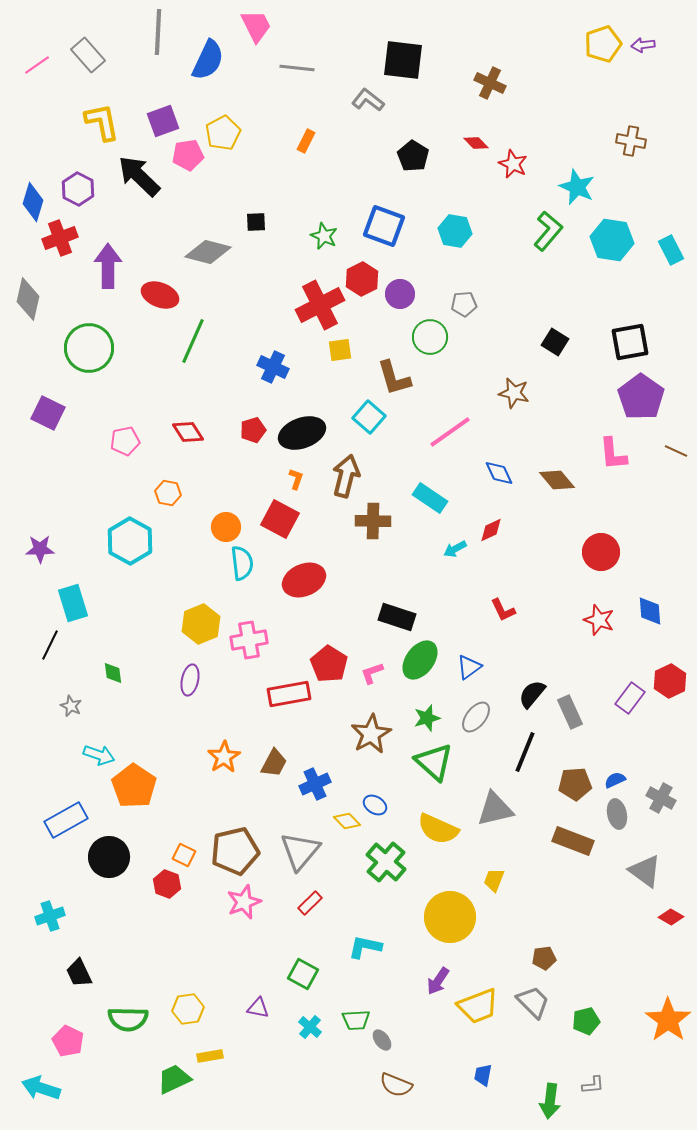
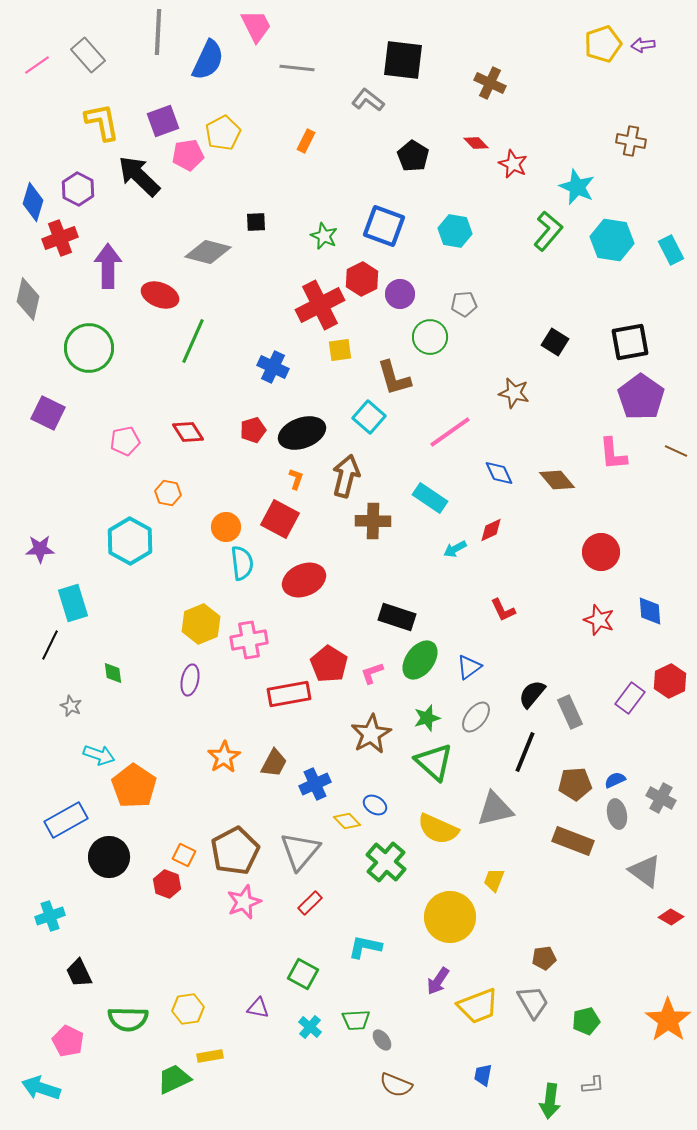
brown pentagon at (235, 851): rotated 15 degrees counterclockwise
gray trapezoid at (533, 1002): rotated 15 degrees clockwise
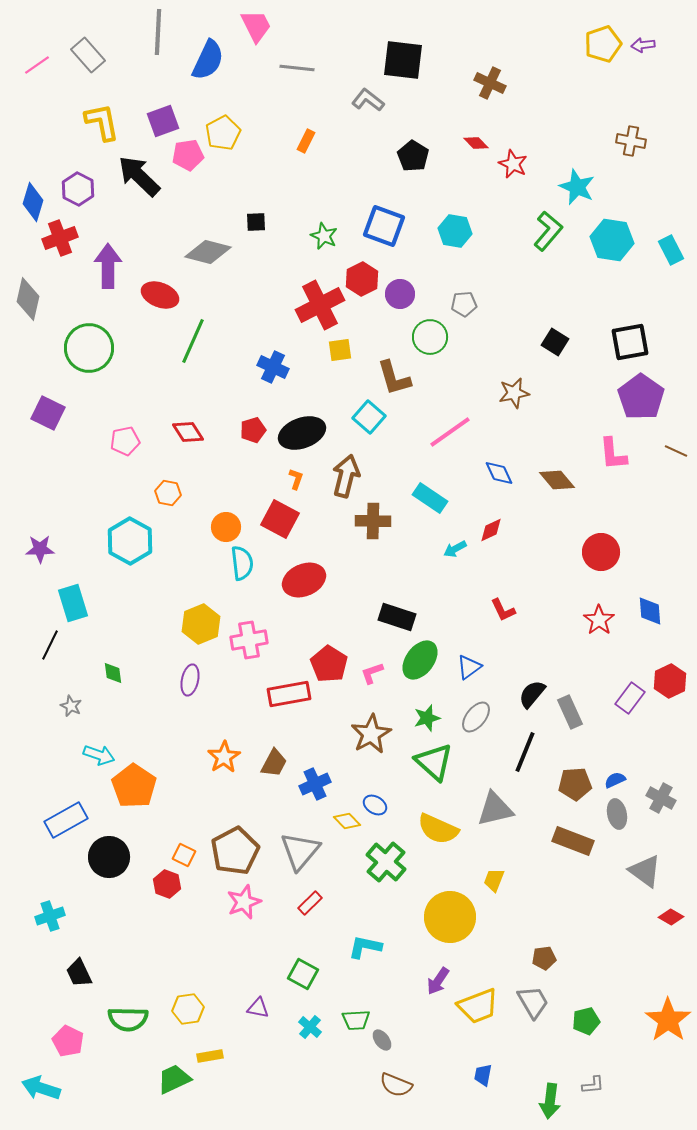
brown star at (514, 393): rotated 24 degrees counterclockwise
red star at (599, 620): rotated 16 degrees clockwise
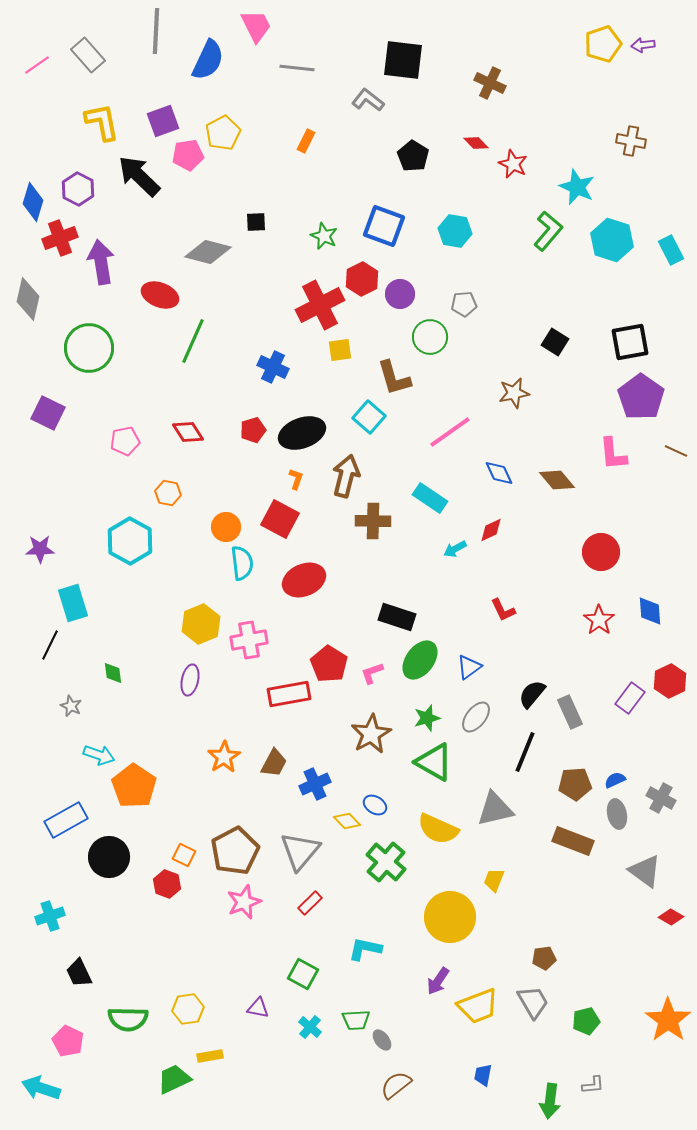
gray line at (158, 32): moved 2 px left, 1 px up
cyan hexagon at (612, 240): rotated 9 degrees clockwise
purple arrow at (108, 266): moved 7 px left, 4 px up; rotated 9 degrees counterclockwise
green triangle at (434, 762): rotated 12 degrees counterclockwise
cyan L-shape at (365, 947): moved 2 px down
brown semicircle at (396, 1085): rotated 120 degrees clockwise
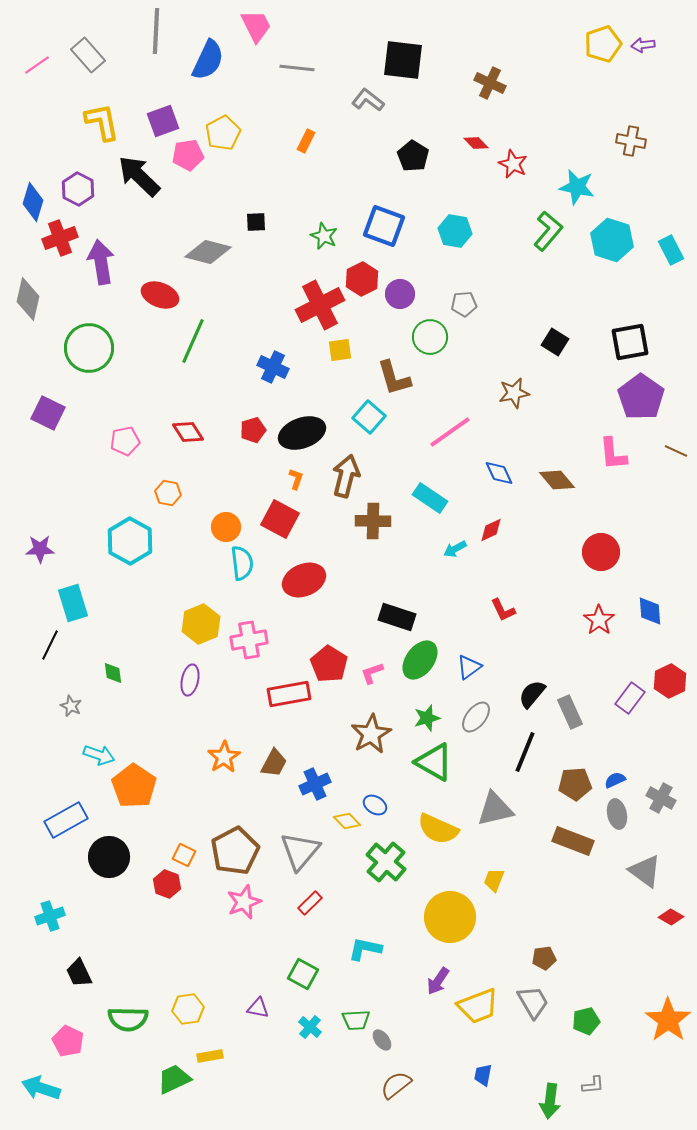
cyan star at (577, 187): rotated 12 degrees counterclockwise
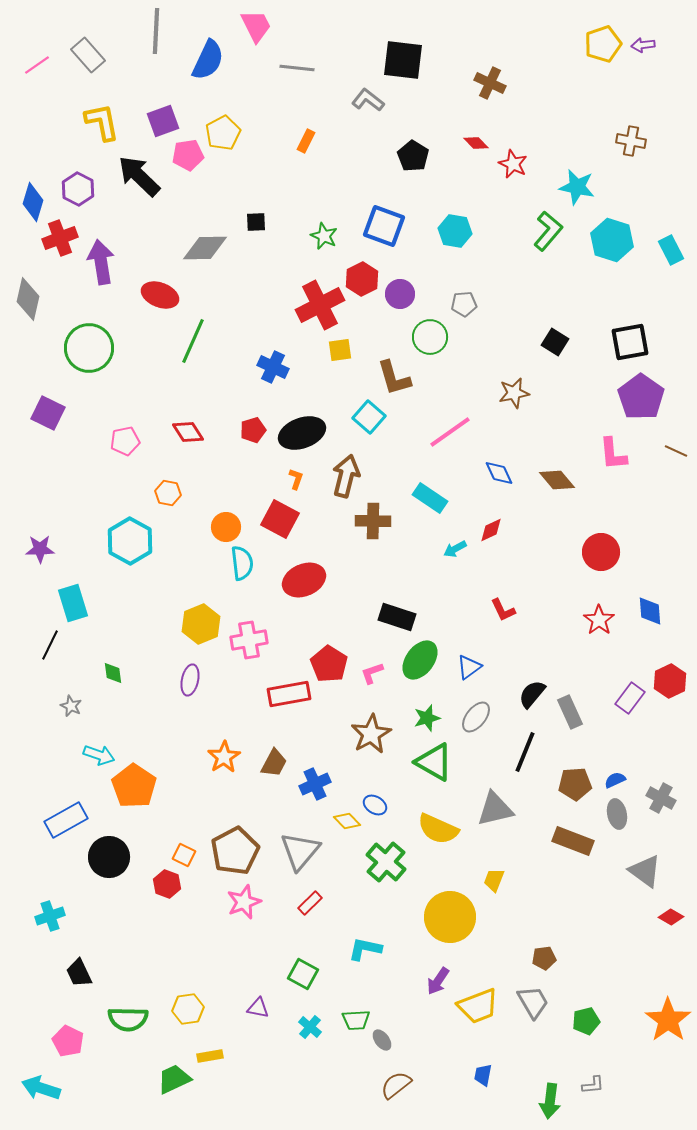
gray diamond at (208, 252): moved 3 px left, 4 px up; rotated 15 degrees counterclockwise
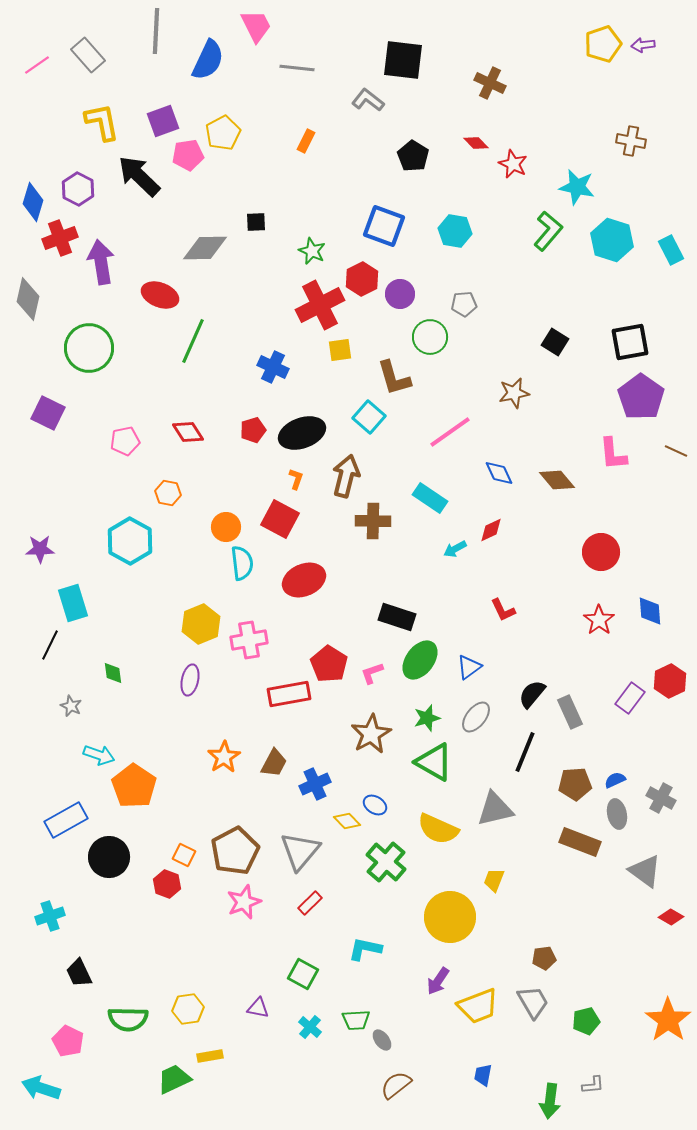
green star at (324, 236): moved 12 px left, 15 px down
brown rectangle at (573, 841): moved 7 px right, 1 px down
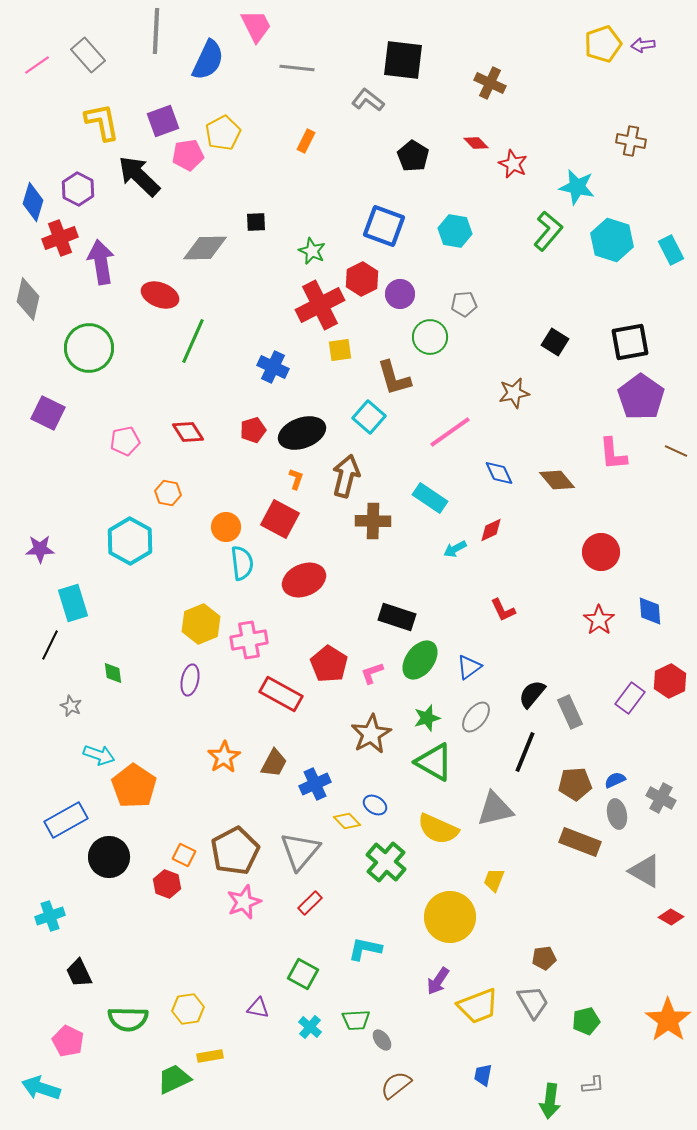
red rectangle at (289, 694): moved 8 px left; rotated 39 degrees clockwise
gray triangle at (645, 871): rotated 6 degrees counterclockwise
